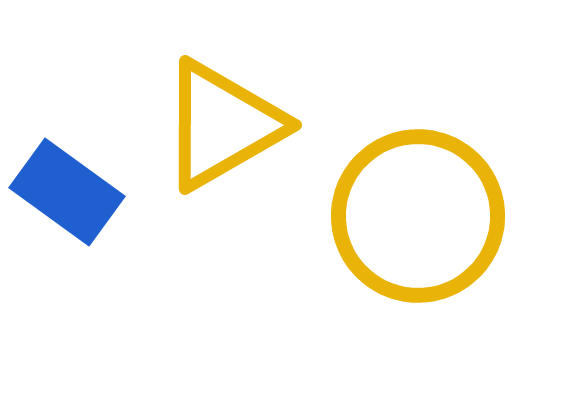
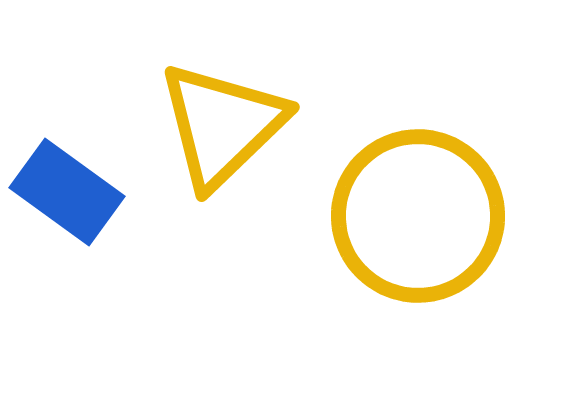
yellow triangle: rotated 14 degrees counterclockwise
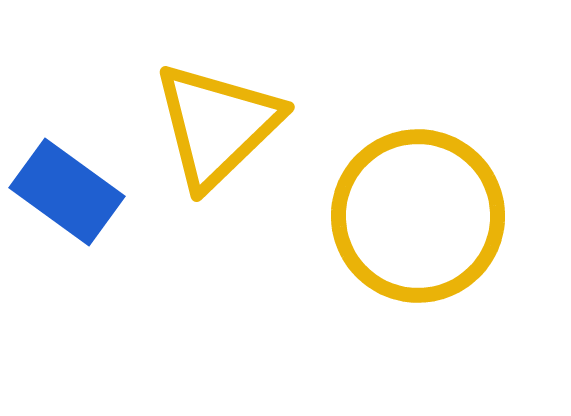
yellow triangle: moved 5 px left
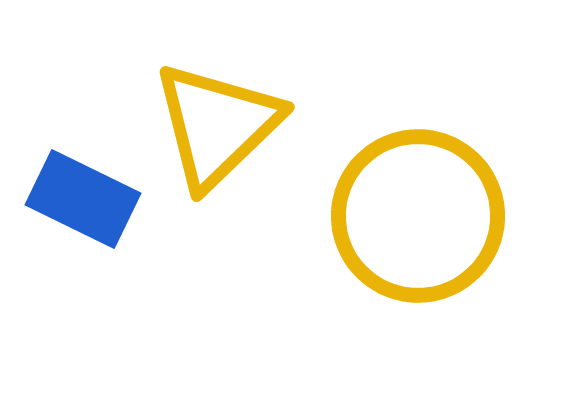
blue rectangle: moved 16 px right, 7 px down; rotated 10 degrees counterclockwise
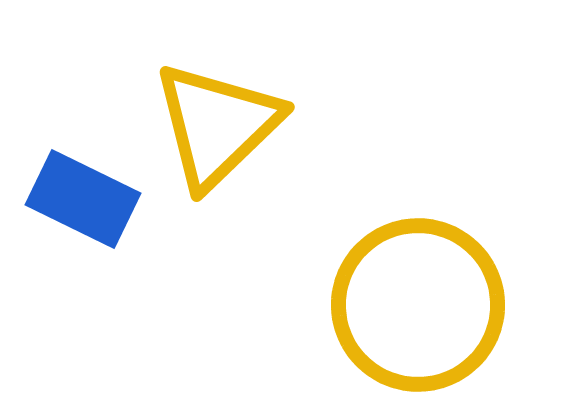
yellow circle: moved 89 px down
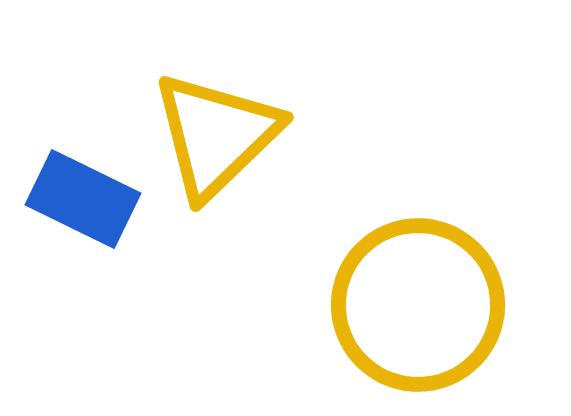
yellow triangle: moved 1 px left, 10 px down
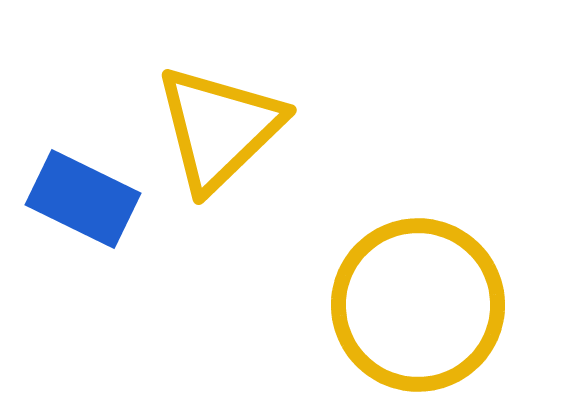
yellow triangle: moved 3 px right, 7 px up
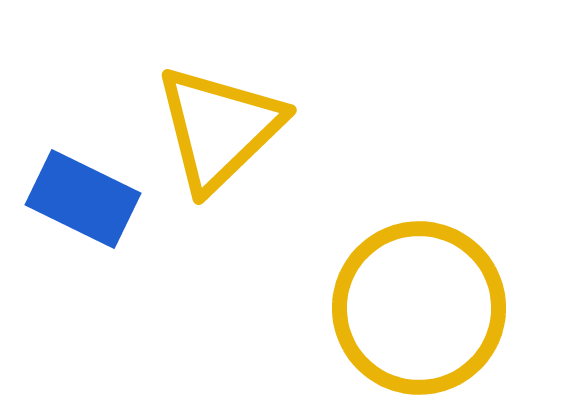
yellow circle: moved 1 px right, 3 px down
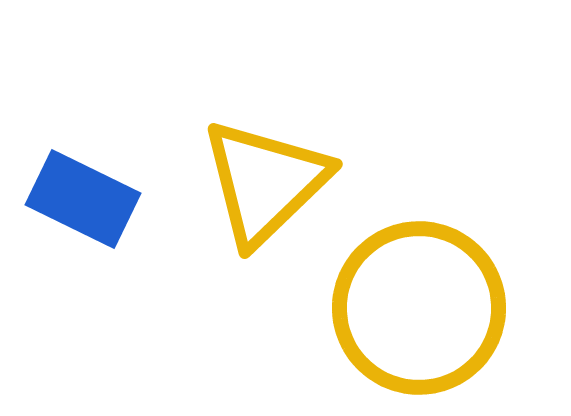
yellow triangle: moved 46 px right, 54 px down
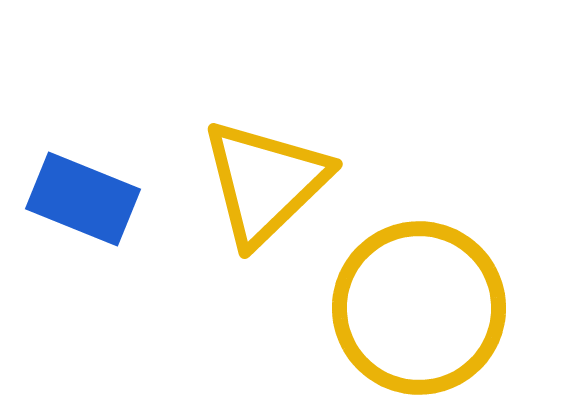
blue rectangle: rotated 4 degrees counterclockwise
